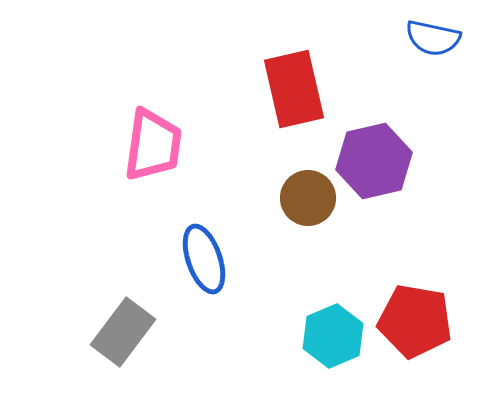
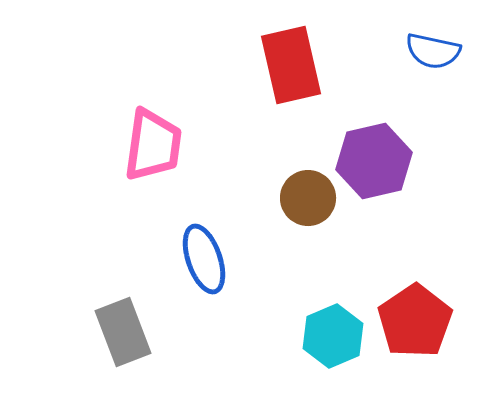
blue semicircle: moved 13 px down
red rectangle: moved 3 px left, 24 px up
red pentagon: rotated 28 degrees clockwise
gray rectangle: rotated 58 degrees counterclockwise
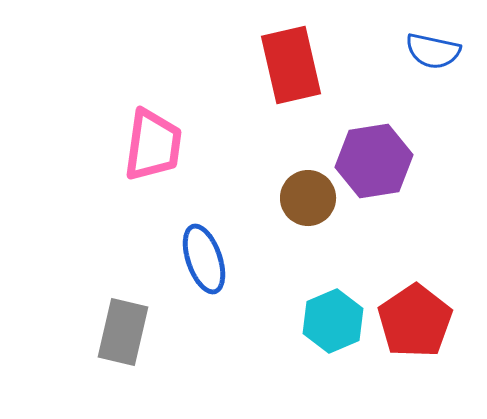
purple hexagon: rotated 4 degrees clockwise
gray rectangle: rotated 34 degrees clockwise
cyan hexagon: moved 15 px up
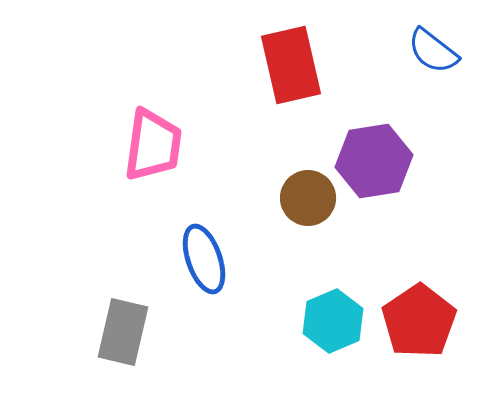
blue semicircle: rotated 26 degrees clockwise
red pentagon: moved 4 px right
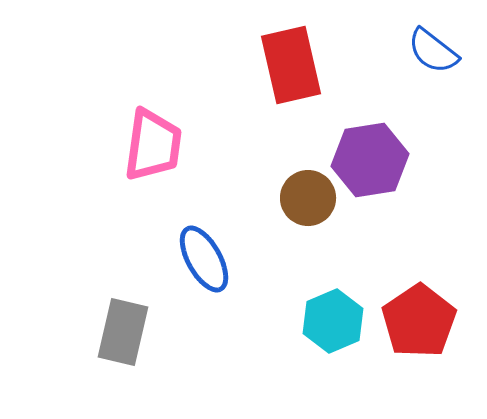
purple hexagon: moved 4 px left, 1 px up
blue ellipse: rotated 10 degrees counterclockwise
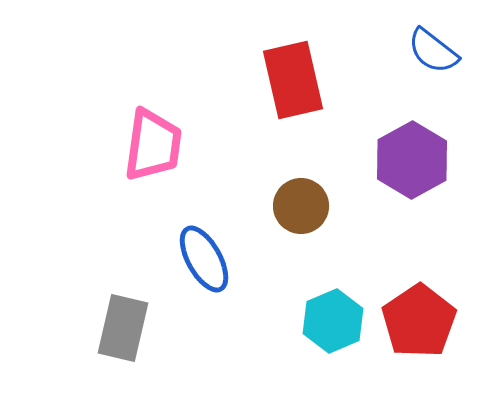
red rectangle: moved 2 px right, 15 px down
purple hexagon: moved 42 px right; rotated 20 degrees counterclockwise
brown circle: moved 7 px left, 8 px down
gray rectangle: moved 4 px up
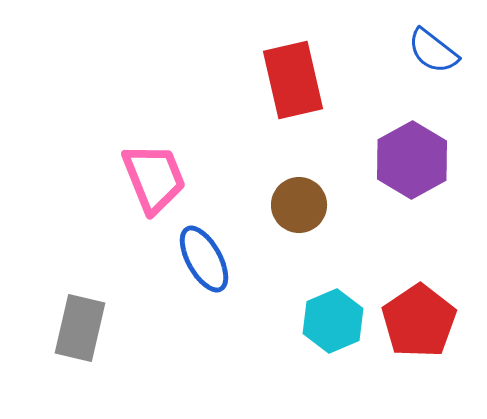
pink trapezoid: moved 1 px right, 33 px down; rotated 30 degrees counterclockwise
brown circle: moved 2 px left, 1 px up
gray rectangle: moved 43 px left
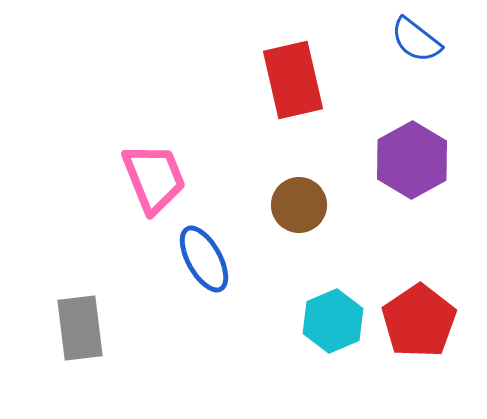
blue semicircle: moved 17 px left, 11 px up
gray rectangle: rotated 20 degrees counterclockwise
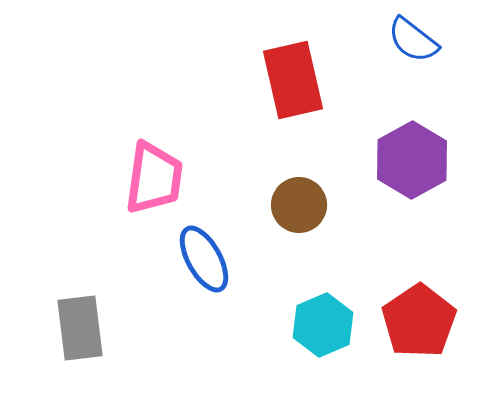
blue semicircle: moved 3 px left
pink trapezoid: rotated 30 degrees clockwise
cyan hexagon: moved 10 px left, 4 px down
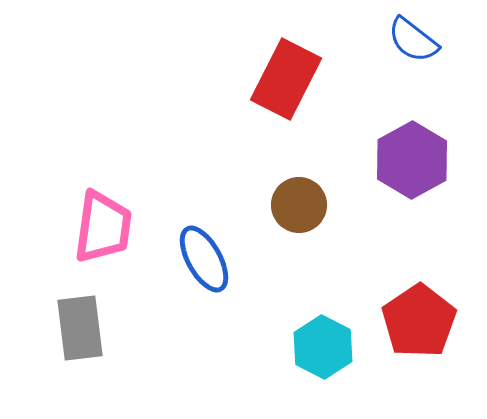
red rectangle: moved 7 px left, 1 px up; rotated 40 degrees clockwise
pink trapezoid: moved 51 px left, 49 px down
cyan hexagon: moved 22 px down; rotated 10 degrees counterclockwise
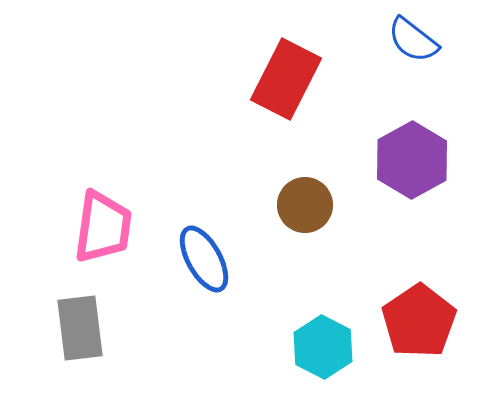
brown circle: moved 6 px right
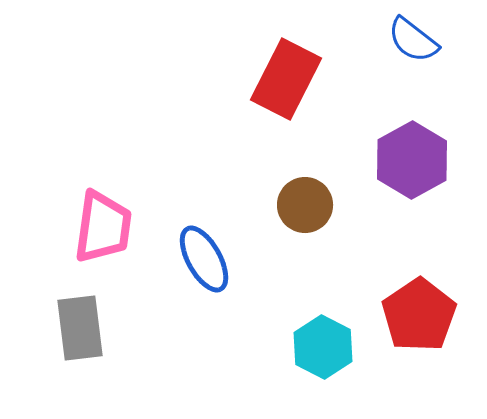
red pentagon: moved 6 px up
